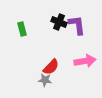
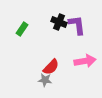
green rectangle: rotated 48 degrees clockwise
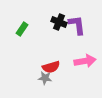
red semicircle: rotated 30 degrees clockwise
gray star: moved 2 px up
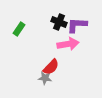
purple L-shape: rotated 80 degrees counterclockwise
green rectangle: moved 3 px left
pink arrow: moved 17 px left, 17 px up
red semicircle: rotated 30 degrees counterclockwise
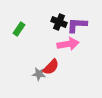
gray star: moved 6 px left, 4 px up
